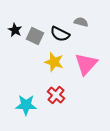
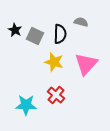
black semicircle: rotated 114 degrees counterclockwise
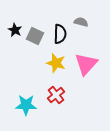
yellow star: moved 2 px right, 1 px down
red cross: rotated 12 degrees clockwise
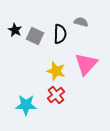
yellow star: moved 8 px down
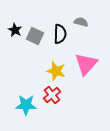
red cross: moved 4 px left
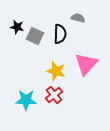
gray semicircle: moved 3 px left, 4 px up
black star: moved 2 px right, 3 px up; rotated 16 degrees counterclockwise
red cross: moved 2 px right
cyan star: moved 5 px up
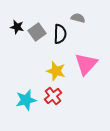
gray square: moved 2 px right, 4 px up; rotated 30 degrees clockwise
red cross: moved 1 px left, 1 px down
cyan star: rotated 15 degrees counterclockwise
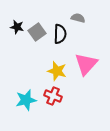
yellow star: moved 1 px right
red cross: rotated 30 degrees counterclockwise
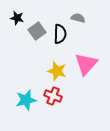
black star: moved 9 px up
gray square: moved 1 px up
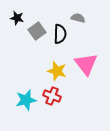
pink triangle: rotated 20 degrees counterclockwise
red cross: moved 1 px left
